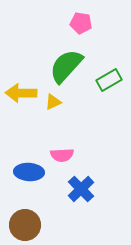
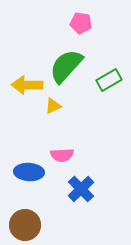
yellow arrow: moved 6 px right, 8 px up
yellow triangle: moved 4 px down
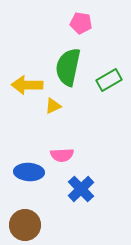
green semicircle: moved 2 px right, 1 px down; rotated 30 degrees counterclockwise
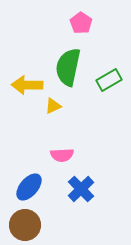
pink pentagon: rotated 25 degrees clockwise
blue ellipse: moved 15 px down; rotated 52 degrees counterclockwise
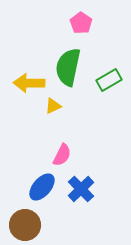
yellow arrow: moved 2 px right, 2 px up
pink semicircle: rotated 60 degrees counterclockwise
blue ellipse: moved 13 px right
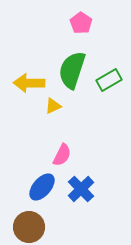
green semicircle: moved 4 px right, 3 px down; rotated 6 degrees clockwise
brown circle: moved 4 px right, 2 px down
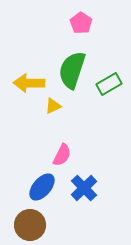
green rectangle: moved 4 px down
blue cross: moved 3 px right, 1 px up
brown circle: moved 1 px right, 2 px up
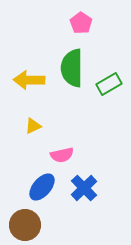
green semicircle: moved 2 px up; rotated 18 degrees counterclockwise
yellow arrow: moved 3 px up
yellow triangle: moved 20 px left, 20 px down
pink semicircle: rotated 50 degrees clockwise
brown circle: moved 5 px left
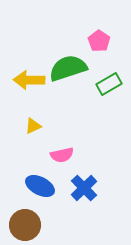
pink pentagon: moved 18 px right, 18 px down
green semicircle: moved 4 px left; rotated 72 degrees clockwise
blue ellipse: moved 2 px left, 1 px up; rotated 76 degrees clockwise
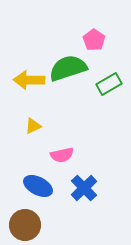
pink pentagon: moved 5 px left, 1 px up
blue ellipse: moved 2 px left
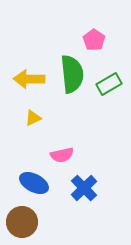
green semicircle: moved 4 px right, 6 px down; rotated 102 degrees clockwise
yellow arrow: moved 1 px up
yellow triangle: moved 8 px up
blue ellipse: moved 4 px left, 3 px up
brown circle: moved 3 px left, 3 px up
